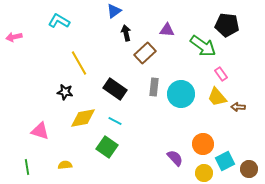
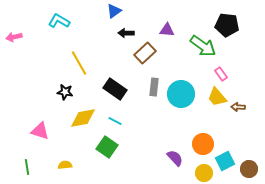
black arrow: rotated 77 degrees counterclockwise
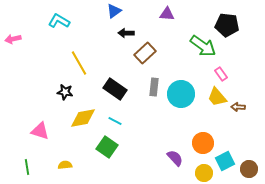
purple triangle: moved 16 px up
pink arrow: moved 1 px left, 2 px down
orange circle: moved 1 px up
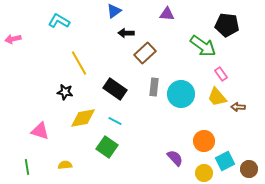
orange circle: moved 1 px right, 2 px up
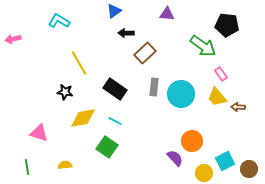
pink triangle: moved 1 px left, 2 px down
orange circle: moved 12 px left
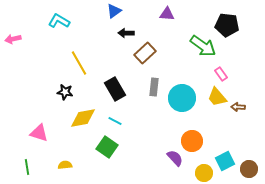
black rectangle: rotated 25 degrees clockwise
cyan circle: moved 1 px right, 4 px down
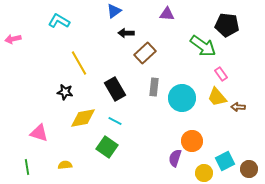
purple semicircle: rotated 120 degrees counterclockwise
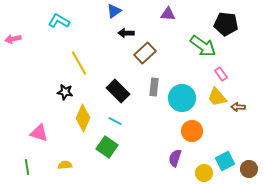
purple triangle: moved 1 px right
black pentagon: moved 1 px left, 1 px up
black rectangle: moved 3 px right, 2 px down; rotated 15 degrees counterclockwise
yellow diamond: rotated 56 degrees counterclockwise
orange circle: moved 10 px up
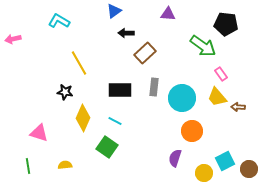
black rectangle: moved 2 px right, 1 px up; rotated 45 degrees counterclockwise
green line: moved 1 px right, 1 px up
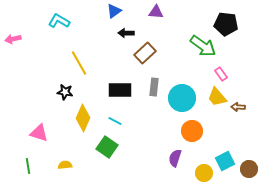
purple triangle: moved 12 px left, 2 px up
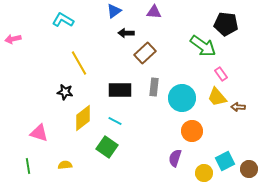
purple triangle: moved 2 px left
cyan L-shape: moved 4 px right, 1 px up
yellow diamond: rotated 28 degrees clockwise
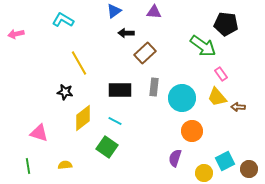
pink arrow: moved 3 px right, 5 px up
